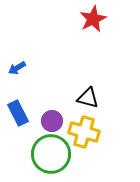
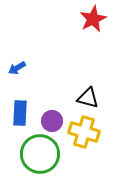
blue rectangle: moved 2 px right; rotated 30 degrees clockwise
green circle: moved 11 px left
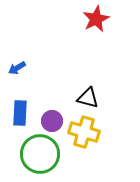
red star: moved 3 px right
